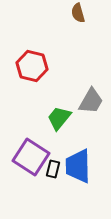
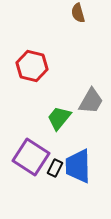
black rectangle: moved 2 px right, 1 px up; rotated 12 degrees clockwise
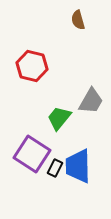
brown semicircle: moved 7 px down
purple square: moved 1 px right, 3 px up
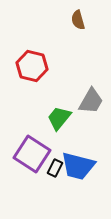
blue trapezoid: rotated 75 degrees counterclockwise
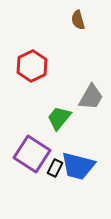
red hexagon: rotated 20 degrees clockwise
gray trapezoid: moved 4 px up
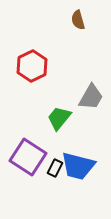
purple square: moved 4 px left, 3 px down
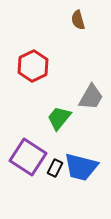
red hexagon: moved 1 px right
blue trapezoid: moved 3 px right, 1 px down
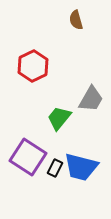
brown semicircle: moved 2 px left
gray trapezoid: moved 2 px down
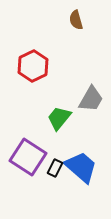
blue trapezoid: rotated 153 degrees counterclockwise
